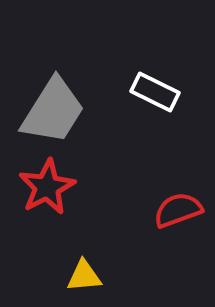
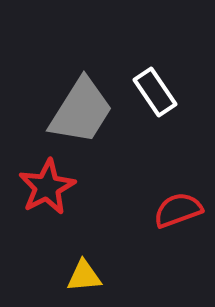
white rectangle: rotated 30 degrees clockwise
gray trapezoid: moved 28 px right
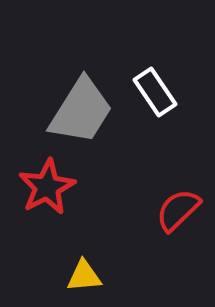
red semicircle: rotated 24 degrees counterclockwise
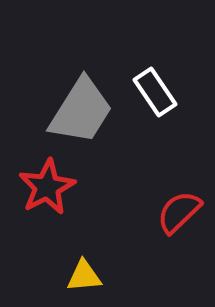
red semicircle: moved 1 px right, 2 px down
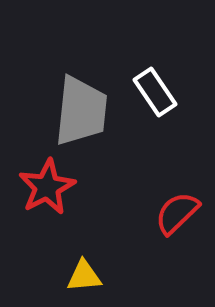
gray trapezoid: rotated 26 degrees counterclockwise
red semicircle: moved 2 px left, 1 px down
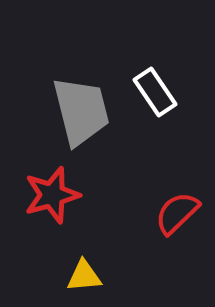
gray trapezoid: rotated 20 degrees counterclockwise
red star: moved 5 px right, 8 px down; rotated 12 degrees clockwise
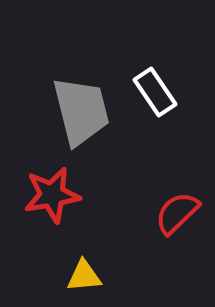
red star: rotated 6 degrees clockwise
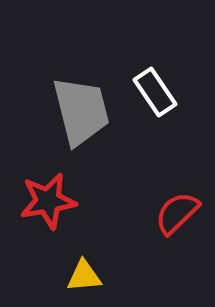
red star: moved 4 px left, 6 px down
